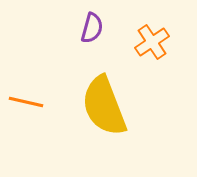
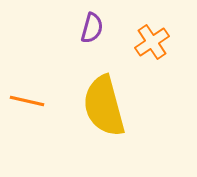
orange line: moved 1 px right, 1 px up
yellow semicircle: rotated 6 degrees clockwise
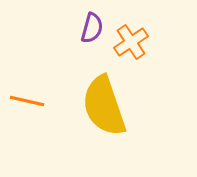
orange cross: moved 21 px left
yellow semicircle: rotated 4 degrees counterclockwise
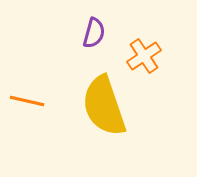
purple semicircle: moved 2 px right, 5 px down
orange cross: moved 13 px right, 14 px down
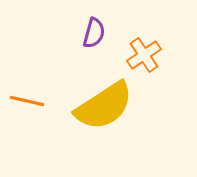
orange cross: moved 1 px up
yellow semicircle: rotated 104 degrees counterclockwise
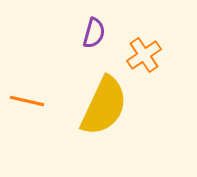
yellow semicircle: rotated 32 degrees counterclockwise
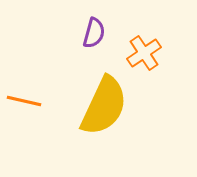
orange cross: moved 2 px up
orange line: moved 3 px left
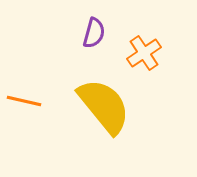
yellow semicircle: rotated 64 degrees counterclockwise
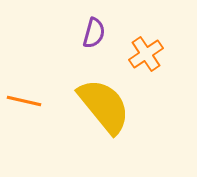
orange cross: moved 2 px right, 1 px down
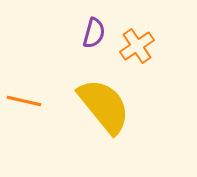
orange cross: moved 9 px left, 8 px up
